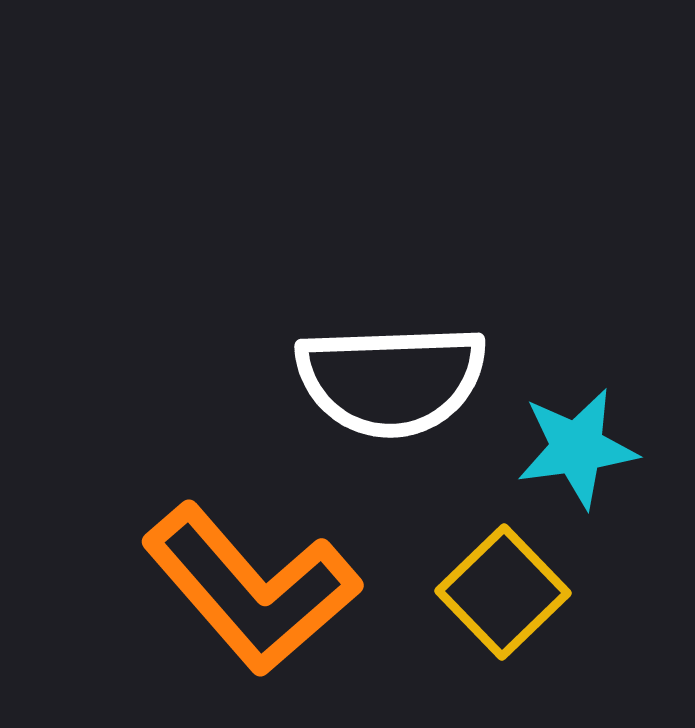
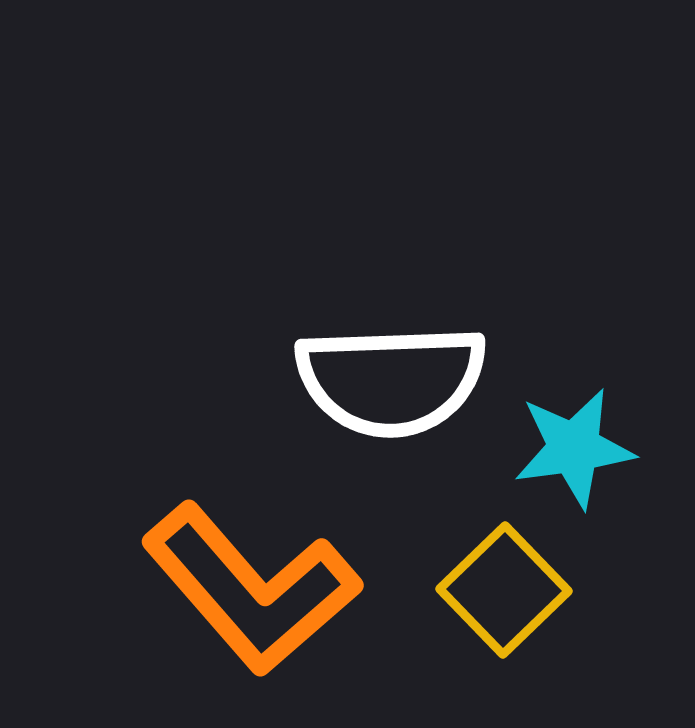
cyan star: moved 3 px left
yellow square: moved 1 px right, 2 px up
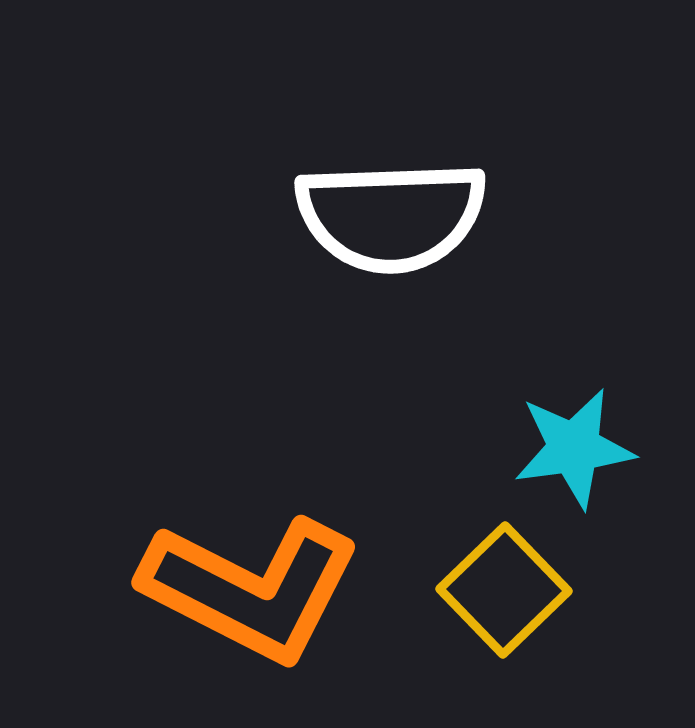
white semicircle: moved 164 px up
orange L-shape: rotated 22 degrees counterclockwise
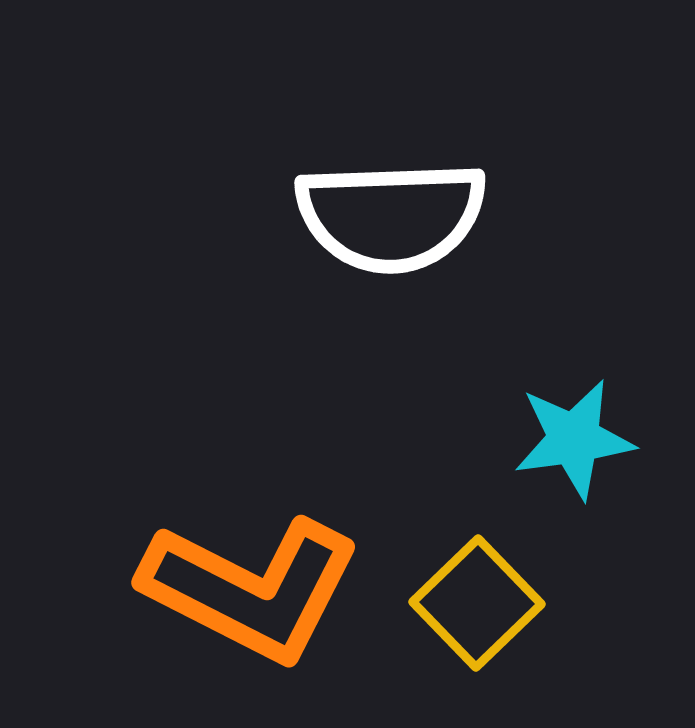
cyan star: moved 9 px up
yellow square: moved 27 px left, 13 px down
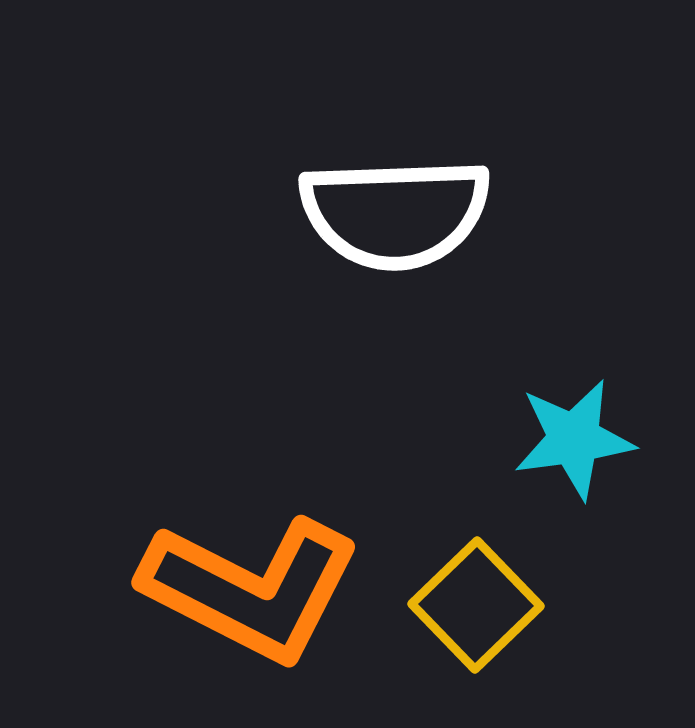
white semicircle: moved 4 px right, 3 px up
yellow square: moved 1 px left, 2 px down
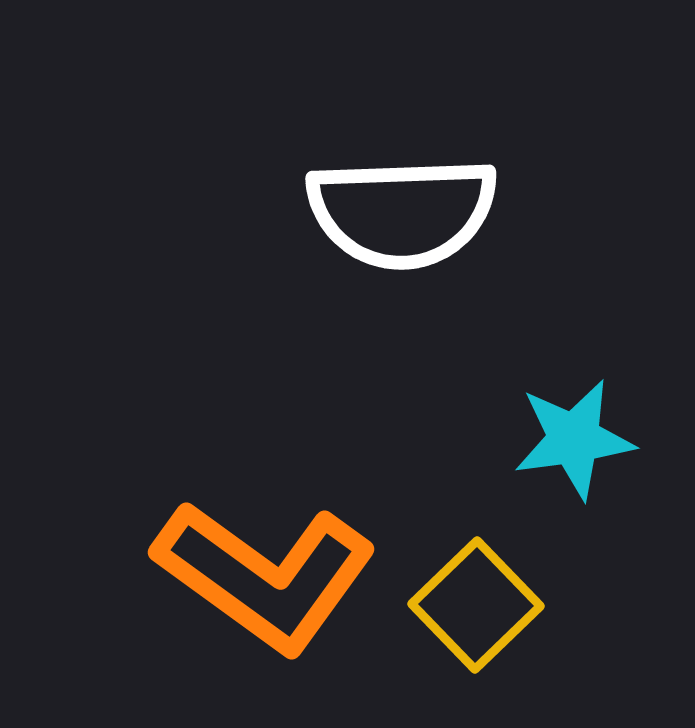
white semicircle: moved 7 px right, 1 px up
orange L-shape: moved 14 px right, 13 px up; rotated 9 degrees clockwise
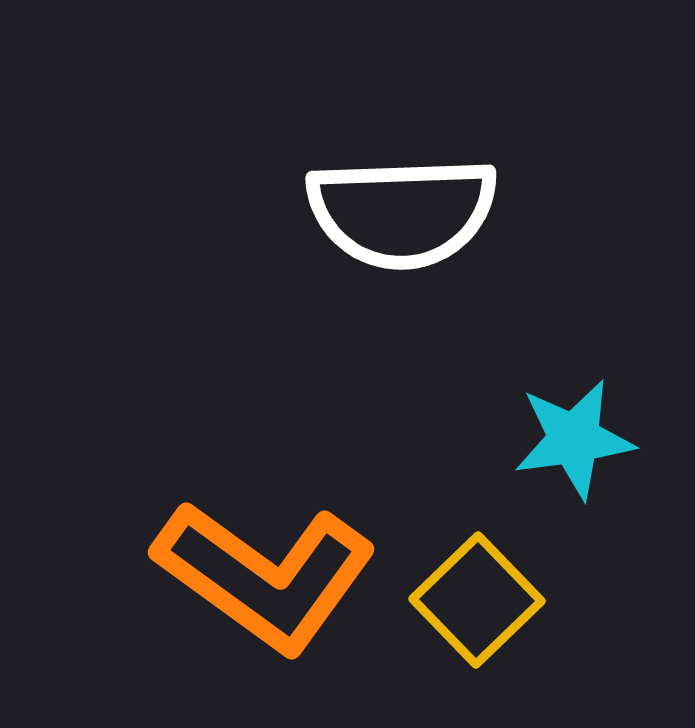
yellow square: moved 1 px right, 5 px up
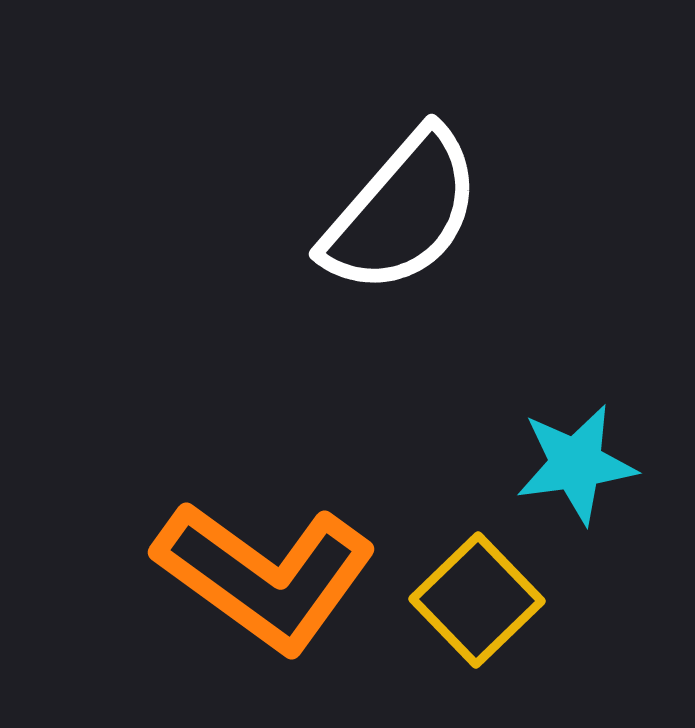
white semicircle: rotated 47 degrees counterclockwise
cyan star: moved 2 px right, 25 px down
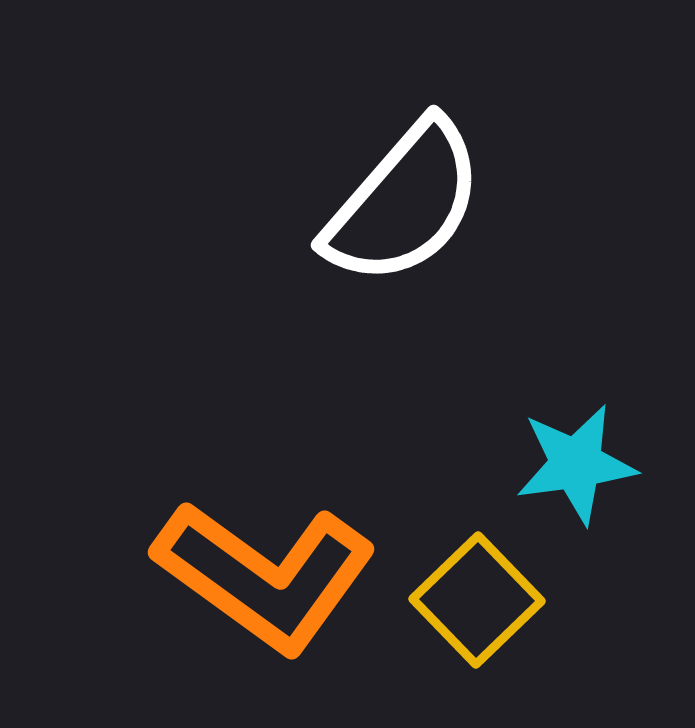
white semicircle: moved 2 px right, 9 px up
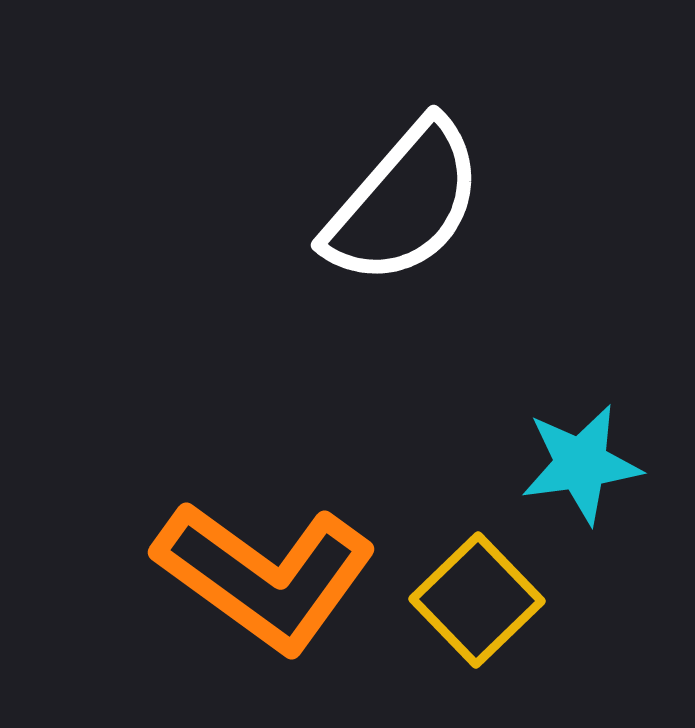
cyan star: moved 5 px right
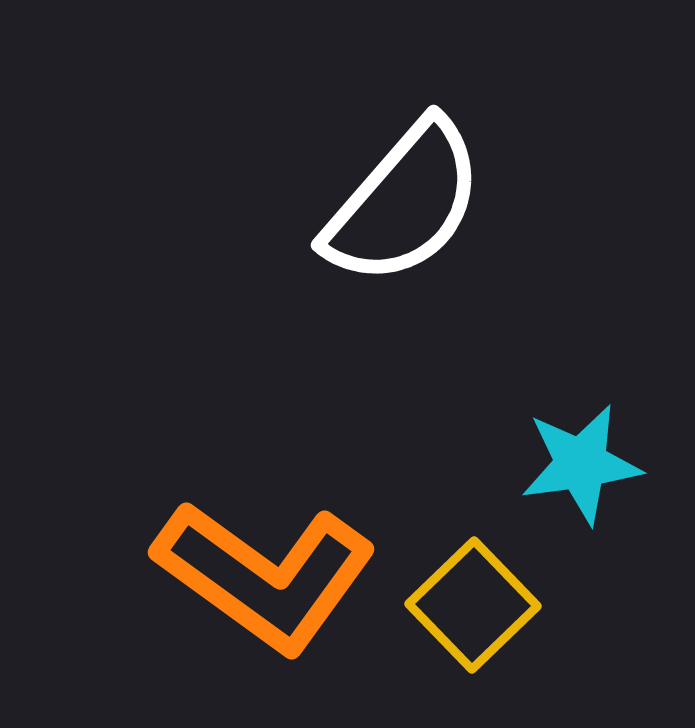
yellow square: moved 4 px left, 5 px down
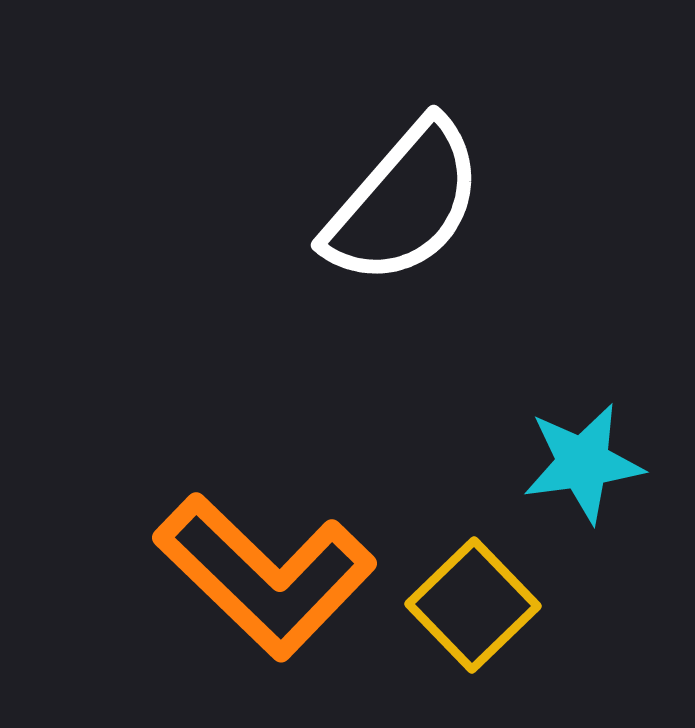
cyan star: moved 2 px right, 1 px up
orange L-shape: rotated 8 degrees clockwise
